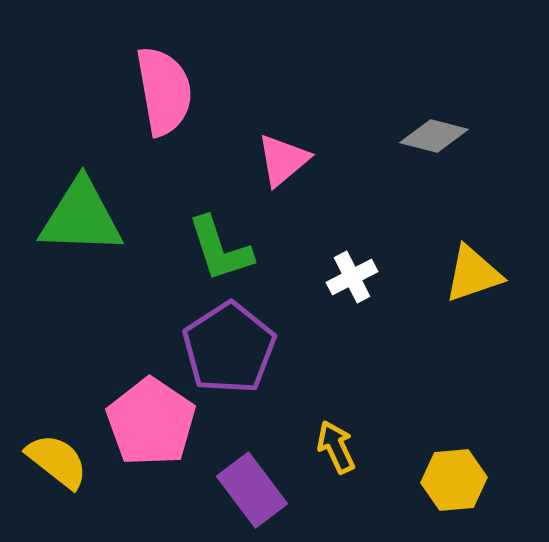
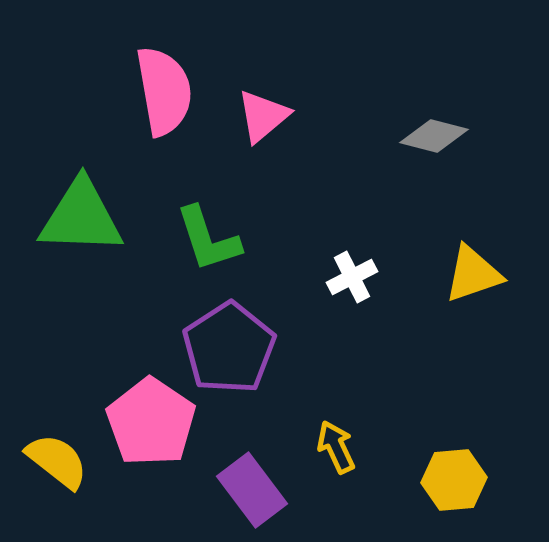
pink triangle: moved 20 px left, 44 px up
green L-shape: moved 12 px left, 10 px up
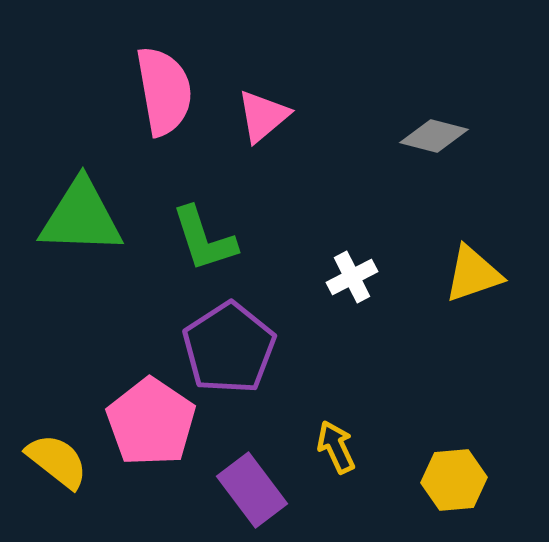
green L-shape: moved 4 px left
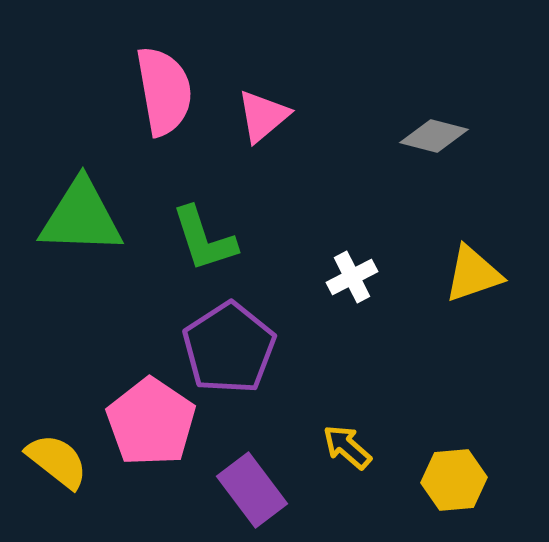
yellow arrow: moved 11 px right; rotated 24 degrees counterclockwise
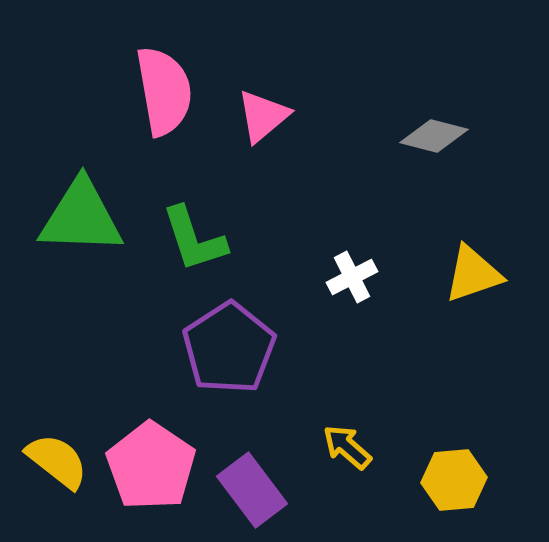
green L-shape: moved 10 px left
pink pentagon: moved 44 px down
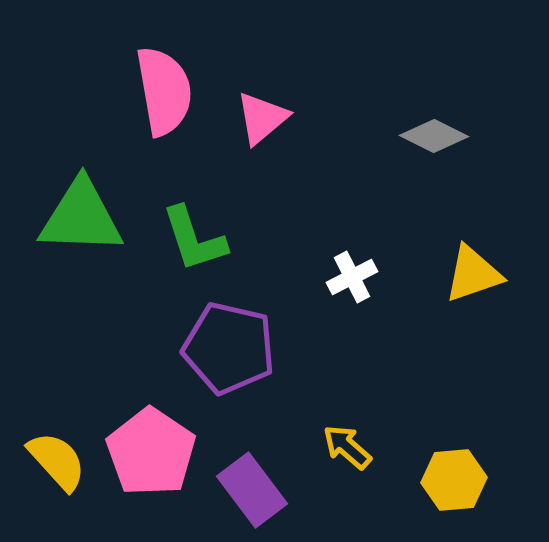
pink triangle: moved 1 px left, 2 px down
gray diamond: rotated 12 degrees clockwise
purple pentagon: rotated 26 degrees counterclockwise
yellow semicircle: rotated 10 degrees clockwise
pink pentagon: moved 14 px up
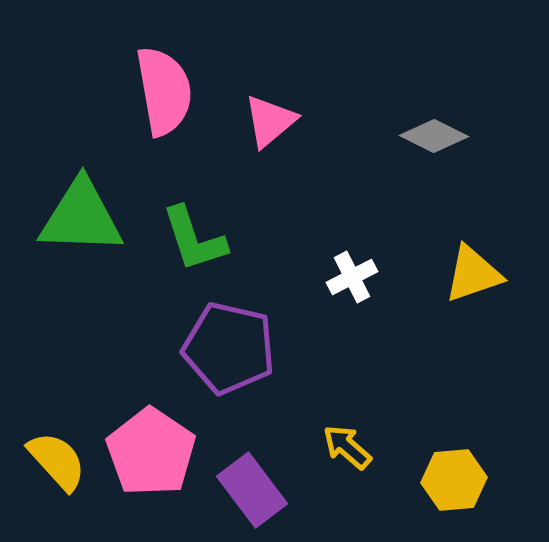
pink triangle: moved 8 px right, 3 px down
